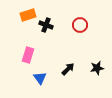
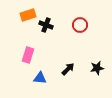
blue triangle: rotated 48 degrees counterclockwise
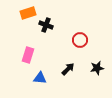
orange rectangle: moved 2 px up
red circle: moved 15 px down
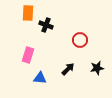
orange rectangle: rotated 70 degrees counterclockwise
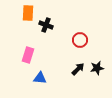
black arrow: moved 10 px right
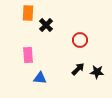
black cross: rotated 24 degrees clockwise
pink rectangle: rotated 21 degrees counterclockwise
black star: moved 4 px down; rotated 16 degrees clockwise
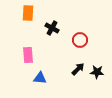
black cross: moved 6 px right, 3 px down; rotated 16 degrees counterclockwise
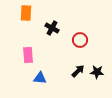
orange rectangle: moved 2 px left
black arrow: moved 2 px down
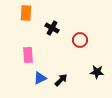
black arrow: moved 17 px left, 9 px down
blue triangle: rotated 32 degrees counterclockwise
